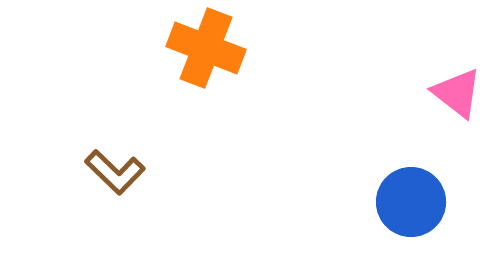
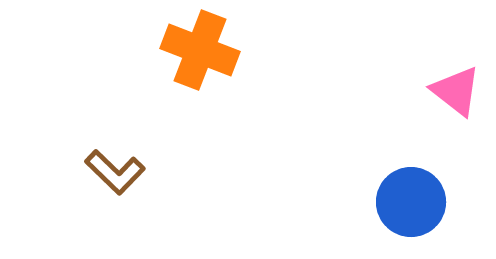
orange cross: moved 6 px left, 2 px down
pink triangle: moved 1 px left, 2 px up
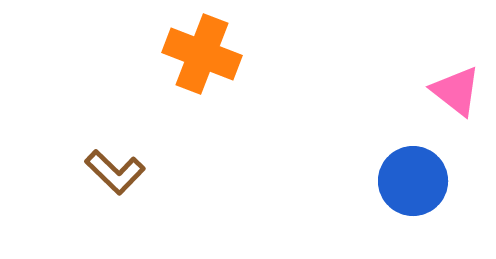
orange cross: moved 2 px right, 4 px down
blue circle: moved 2 px right, 21 px up
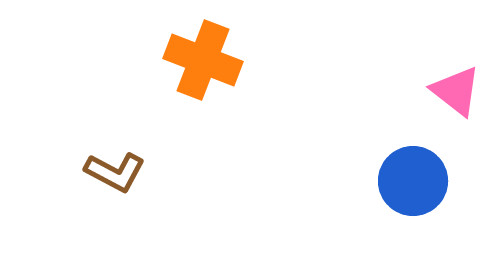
orange cross: moved 1 px right, 6 px down
brown L-shape: rotated 16 degrees counterclockwise
